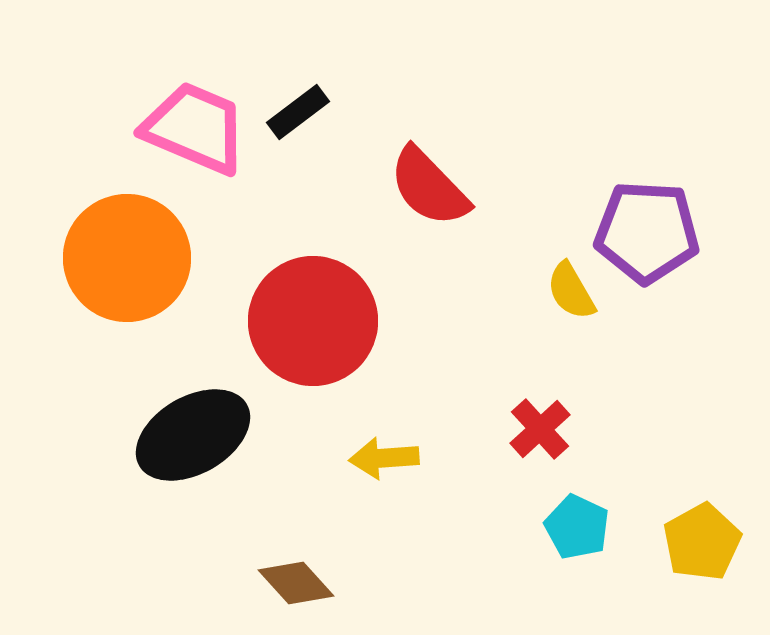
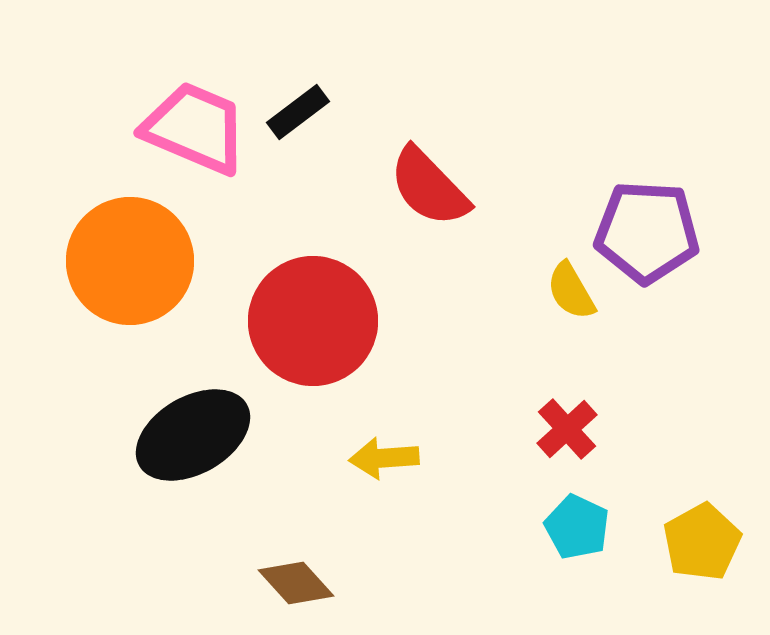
orange circle: moved 3 px right, 3 px down
red cross: moved 27 px right
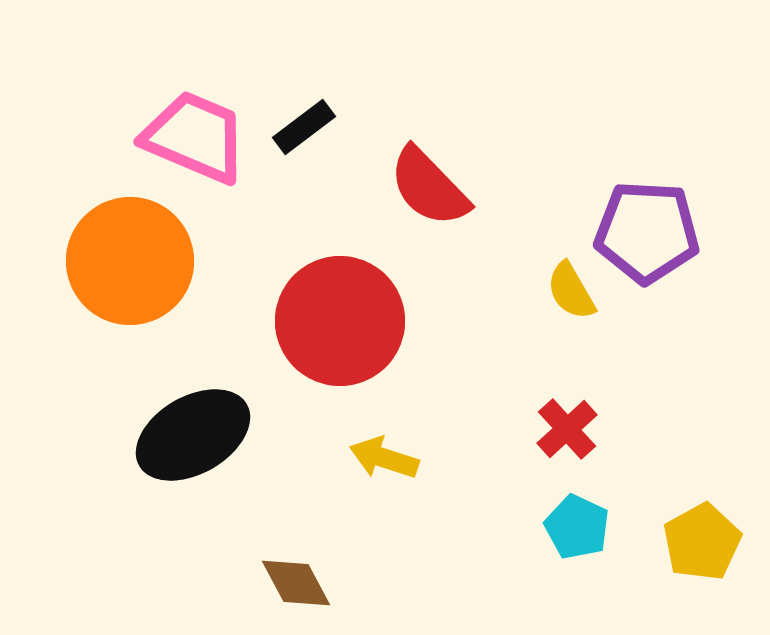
black rectangle: moved 6 px right, 15 px down
pink trapezoid: moved 9 px down
red circle: moved 27 px right
yellow arrow: rotated 22 degrees clockwise
brown diamond: rotated 14 degrees clockwise
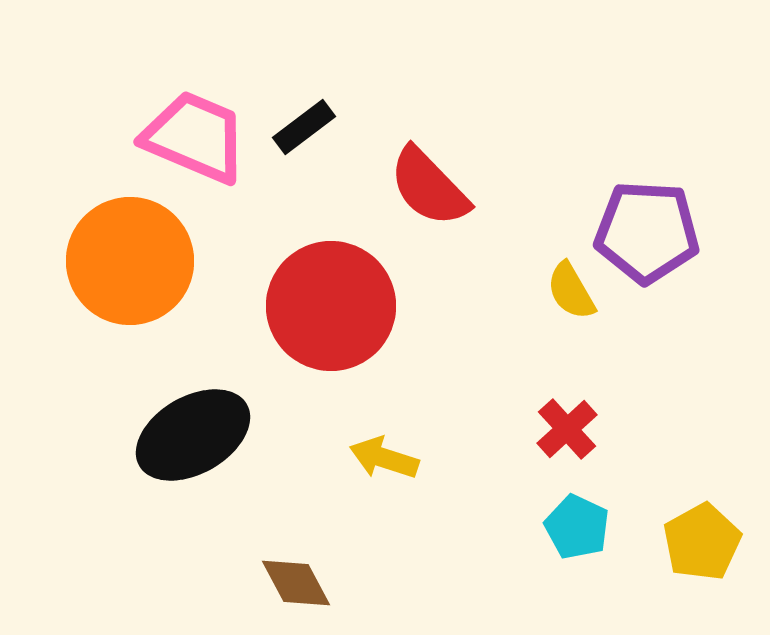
red circle: moved 9 px left, 15 px up
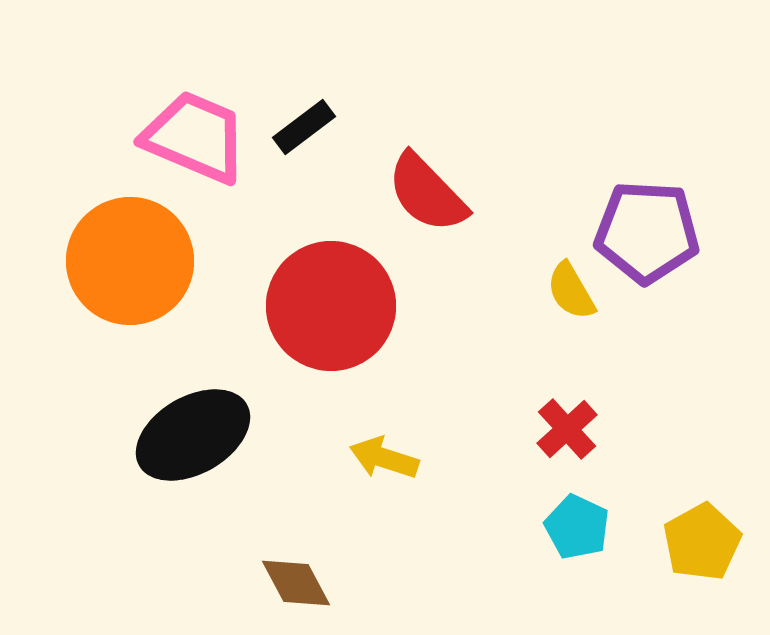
red semicircle: moved 2 px left, 6 px down
